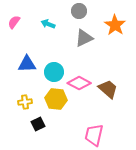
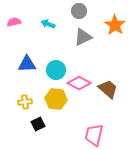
pink semicircle: rotated 40 degrees clockwise
gray triangle: moved 1 px left, 1 px up
cyan circle: moved 2 px right, 2 px up
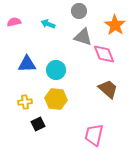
gray triangle: rotated 42 degrees clockwise
pink diamond: moved 25 px right, 29 px up; rotated 40 degrees clockwise
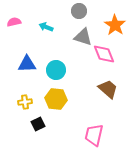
cyan arrow: moved 2 px left, 3 px down
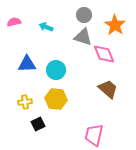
gray circle: moved 5 px right, 4 px down
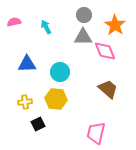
cyan arrow: rotated 40 degrees clockwise
gray triangle: rotated 18 degrees counterclockwise
pink diamond: moved 1 px right, 3 px up
cyan circle: moved 4 px right, 2 px down
pink trapezoid: moved 2 px right, 2 px up
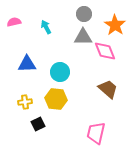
gray circle: moved 1 px up
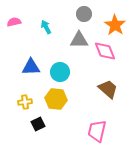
gray triangle: moved 4 px left, 3 px down
blue triangle: moved 4 px right, 3 px down
pink trapezoid: moved 1 px right, 2 px up
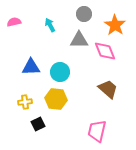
cyan arrow: moved 4 px right, 2 px up
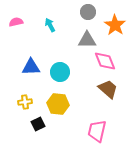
gray circle: moved 4 px right, 2 px up
pink semicircle: moved 2 px right
gray triangle: moved 8 px right
pink diamond: moved 10 px down
yellow hexagon: moved 2 px right, 5 px down
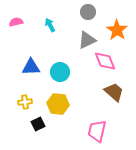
orange star: moved 2 px right, 5 px down
gray triangle: rotated 24 degrees counterclockwise
brown trapezoid: moved 6 px right, 3 px down
